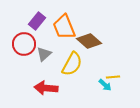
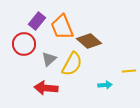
orange trapezoid: moved 2 px left
gray triangle: moved 5 px right, 5 px down
yellow line: moved 16 px right, 6 px up
cyan arrow: rotated 48 degrees counterclockwise
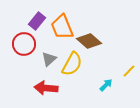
yellow line: rotated 40 degrees counterclockwise
cyan arrow: moved 1 px right; rotated 40 degrees counterclockwise
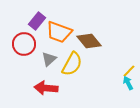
orange trapezoid: moved 3 px left, 5 px down; rotated 48 degrees counterclockwise
brown diamond: rotated 10 degrees clockwise
cyan arrow: moved 22 px right, 2 px up; rotated 72 degrees counterclockwise
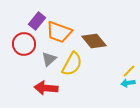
brown diamond: moved 5 px right
cyan arrow: rotated 72 degrees counterclockwise
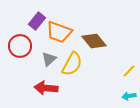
red circle: moved 4 px left, 2 px down
cyan arrow: moved 1 px right, 13 px down
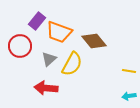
yellow line: rotated 56 degrees clockwise
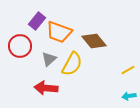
yellow line: moved 1 px left, 1 px up; rotated 40 degrees counterclockwise
